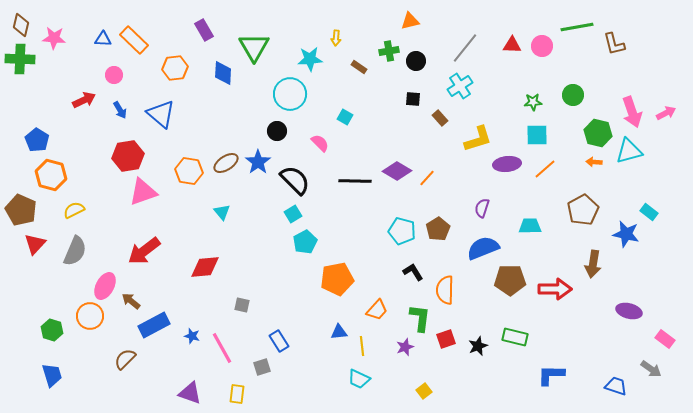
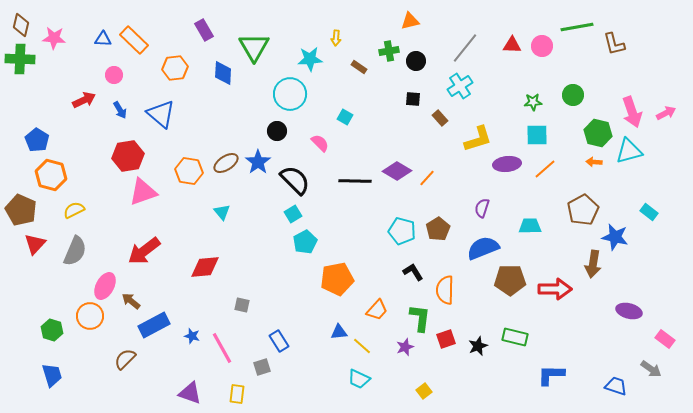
blue star at (626, 234): moved 11 px left, 3 px down
yellow line at (362, 346): rotated 42 degrees counterclockwise
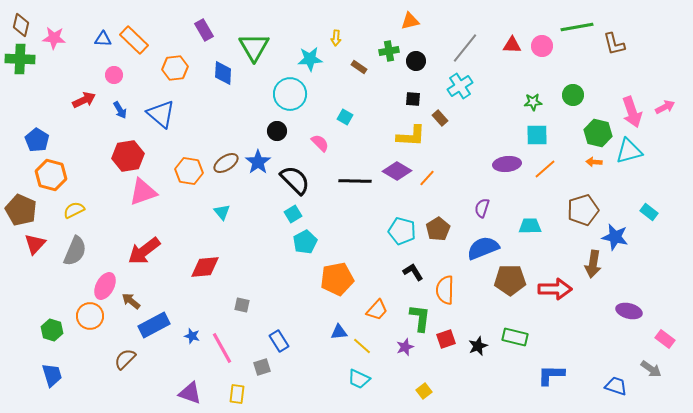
pink arrow at (666, 113): moved 1 px left, 6 px up
yellow L-shape at (478, 139): moved 67 px left, 3 px up; rotated 20 degrees clockwise
brown pentagon at (583, 210): rotated 12 degrees clockwise
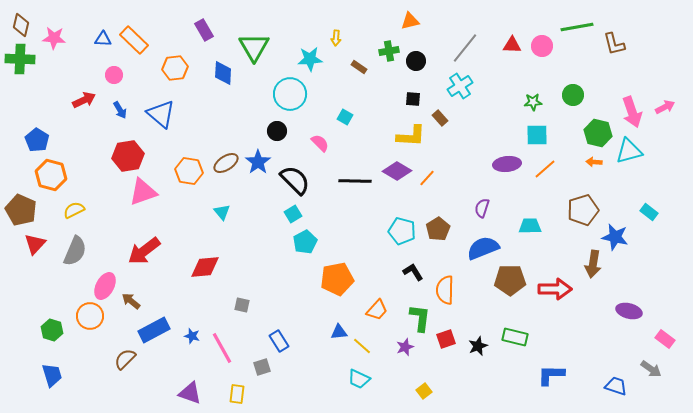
blue rectangle at (154, 325): moved 5 px down
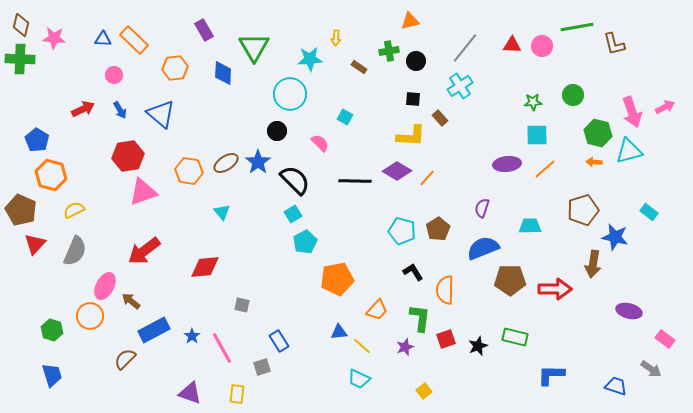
red arrow at (84, 100): moved 1 px left, 9 px down
blue star at (192, 336): rotated 21 degrees clockwise
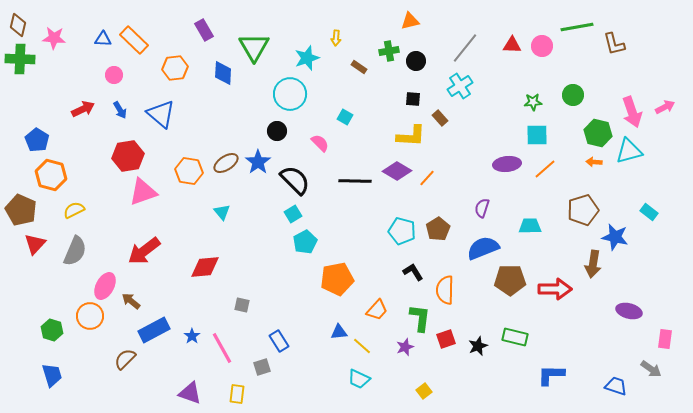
brown diamond at (21, 25): moved 3 px left
cyan star at (310, 59): moved 3 px left, 1 px up; rotated 15 degrees counterclockwise
pink rectangle at (665, 339): rotated 60 degrees clockwise
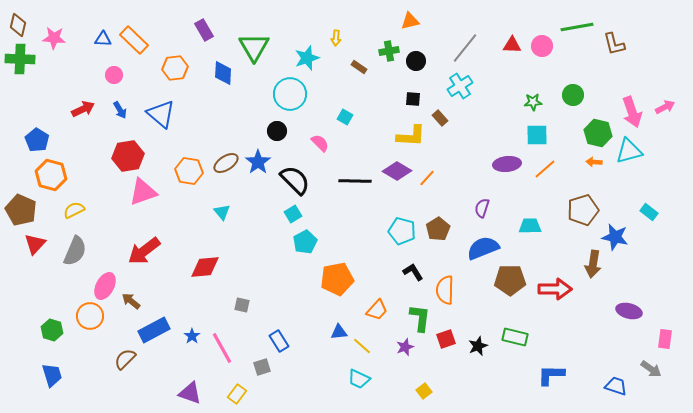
yellow rectangle at (237, 394): rotated 30 degrees clockwise
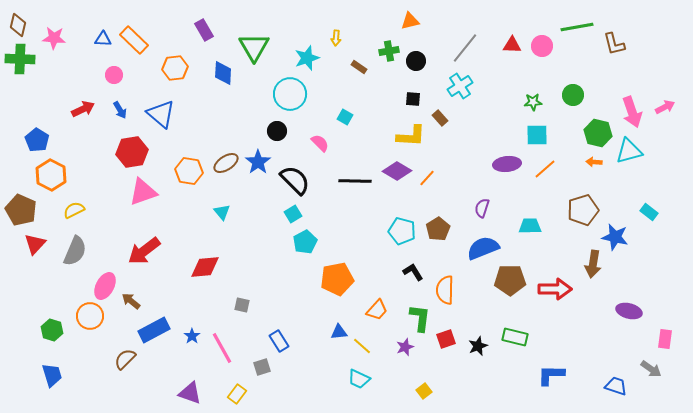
red hexagon at (128, 156): moved 4 px right, 4 px up
orange hexagon at (51, 175): rotated 12 degrees clockwise
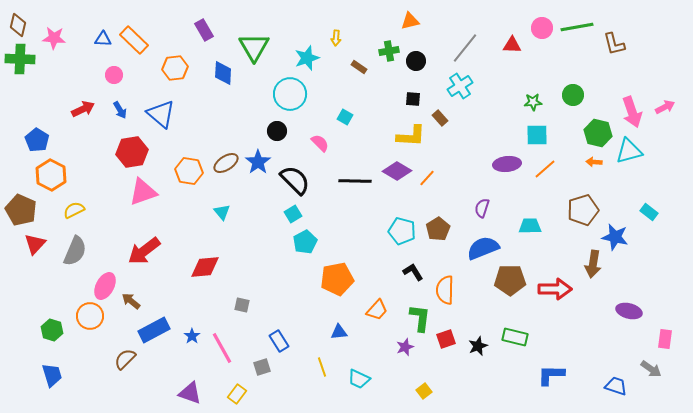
pink circle at (542, 46): moved 18 px up
yellow line at (362, 346): moved 40 px left, 21 px down; rotated 30 degrees clockwise
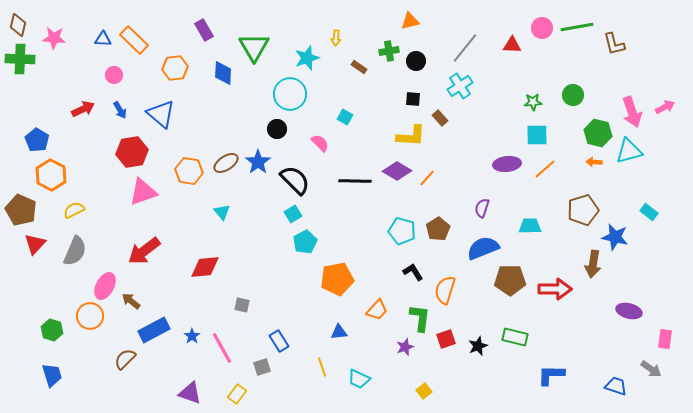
black circle at (277, 131): moved 2 px up
orange semicircle at (445, 290): rotated 16 degrees clockwise
